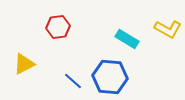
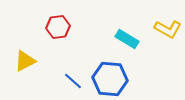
yellow triangle: moved 1 px right, 3 px up
blue hexagon: moved 2 px down
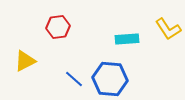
yellow L-shape: rotated 28 degrees clockwise
cyan rectangle: rotated 35 degrees counterclockwise
blue line: moved 1 px right, 2 px up
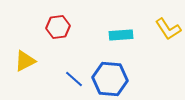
cyan rectangle: moved 6 px left, 4 px up
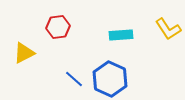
yellow triangle: moved 1 px left, 8 px up
blue hexagon: rotated 20 degrees clockwise
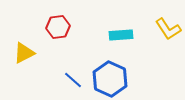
blue line: moved 1 px left, 1 px down
